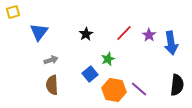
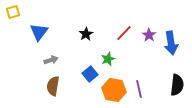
brown semicircle: moved 1 px right, 1 px down; rotated 12 degrees clockwise
purple line: rotated 36 degrees clockwise
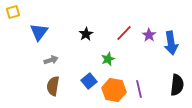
blue square: moved 1 px left, 7 px down
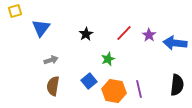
yellow square: moved 2 px right, 1 px up
blue triangle: moved 2 px right, 4 px up
blue arrow: moved 4 px right; rotated 105 degrees clockwise
orange hexagon: moved 1 px down
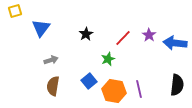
red line: moved 1 px left, 5 px down
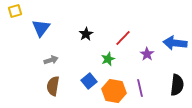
purple star: moved 2 px left, 19 px down
purple line: moved 1 px right, 1 px up
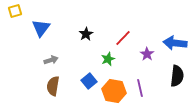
black semicircle: moved 9 px up
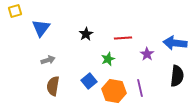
red line: rotated 42 degrees clockwise
gray arrow: moved 3 px left
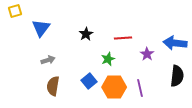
orange hexagon: moved 4 px up; rotated 10 degrees counterclockwise
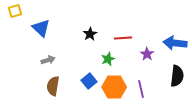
blue triangle: rotated 24 degrees counterclockwise
black star: moved 4 px right
purple line: moved 1 px right, 1 px down
